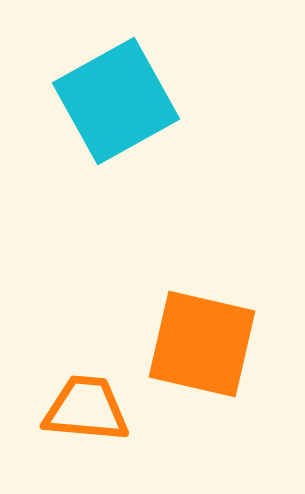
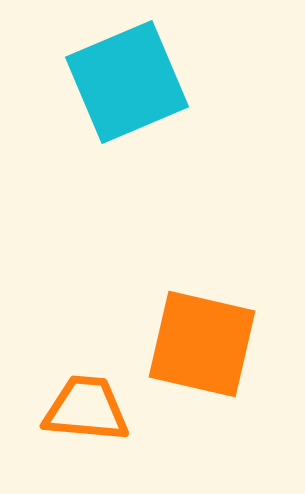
cyan square: moved 11 px right, 19 px up; rotated 6 degrees clockwise
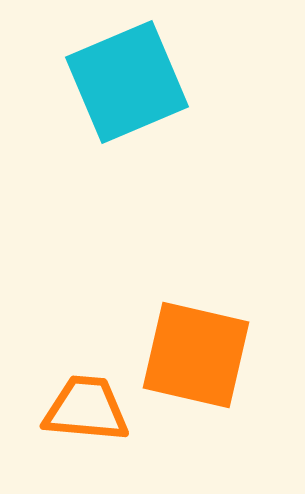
orange square: moved 6 px left, 11 px down
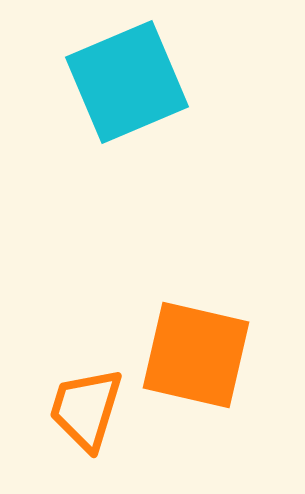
orange trapezoid: rotated 78 degrees counterclockwise
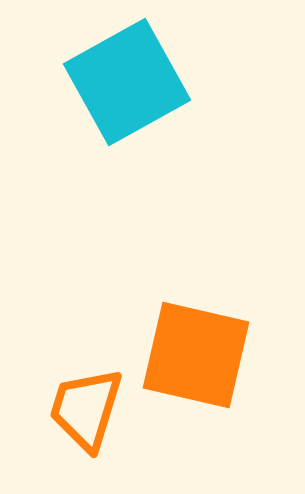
cyan square: rotated 6 degrees counterclockwise
